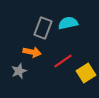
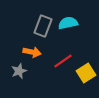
gray rectangle: moved 2 px up
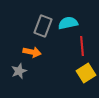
red line: moved 19 px right, 15 px up; rotated 60 degrees counterclockwise
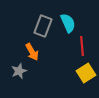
cyan semicircle: rotated 78 degrees clockwise
orange arrow: rotated 48 degrees clockwise
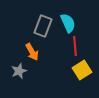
red line: moved 7 px left
yellow square: moved 4 px left, 3 px up
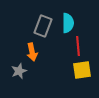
cyan semicircle: rotated 24 degrees clockwise
red line: moved 3 px right
orange arrow: rotated 18 degrees clockwise
yellow square: rotated 24 degrees clockwise
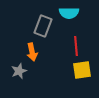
cyan semicircle: moved 1 px right, 10 px up; rotated 90 degrees clockwise
red line: moved 2 px left
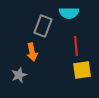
gray star: moved 4 px down
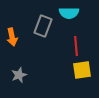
orange arrow: moved 20 px left, 15 px up
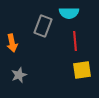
orange arrow: moved 6 px down
red line: moved 1 px left, 5 px up
